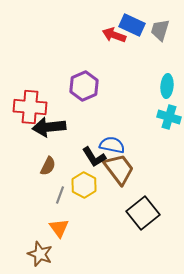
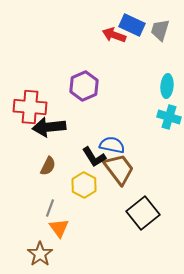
gray line: moved 10 px left, 13 px down
brown star: rotated 15 degrees clockwise
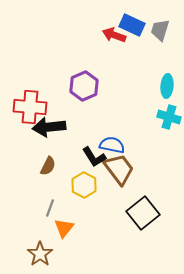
orange triangle: moved 5 px right; rotated 15 degrees clockwise
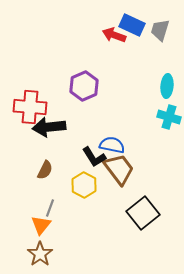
brown semicircle: moved 3 px left, 4 px down
orange triangle: moved 23 px left, 3 px up
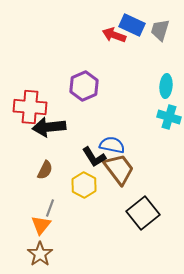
cyan ellipse: moved 1 px left
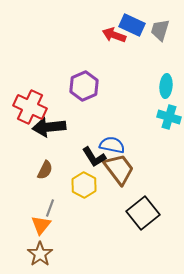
red cross: rotated 20 degrees clockwise
